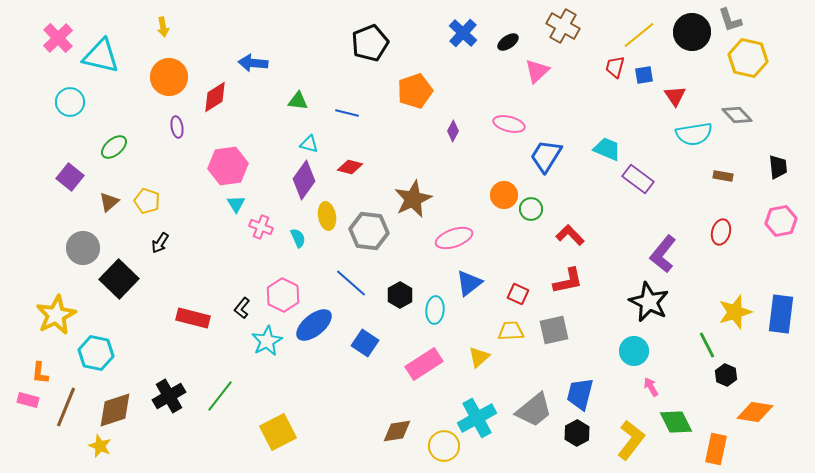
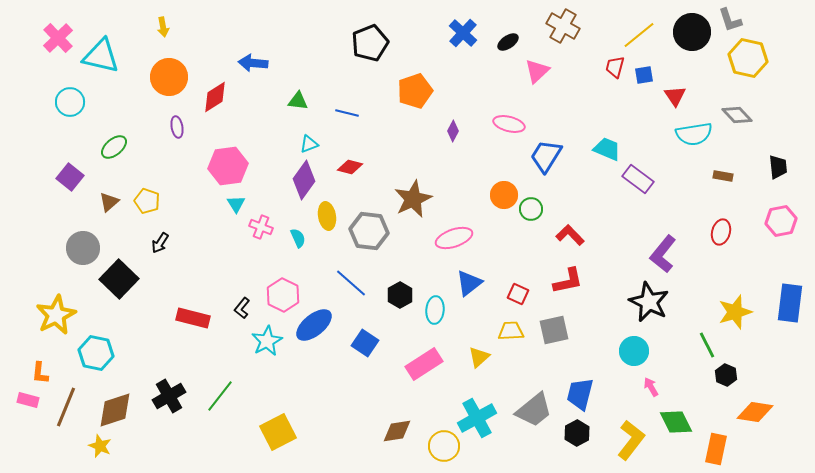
cyan triangle at (309, 144): rotated 36 degrees counterclockwise
blue rectangle at (781, 314): moved 9 px right, 11 px up
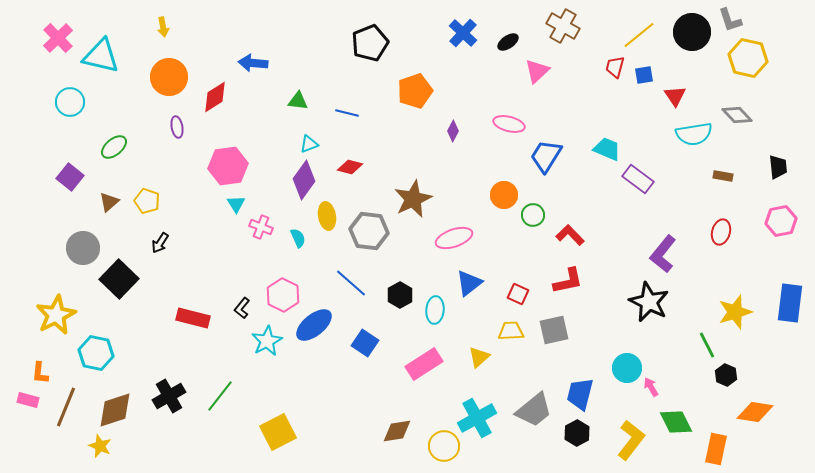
green circle at (531, 209): moved 2 px right, 6 px down
cyan circle at (634, 351): moved 7 px left, 17 px down
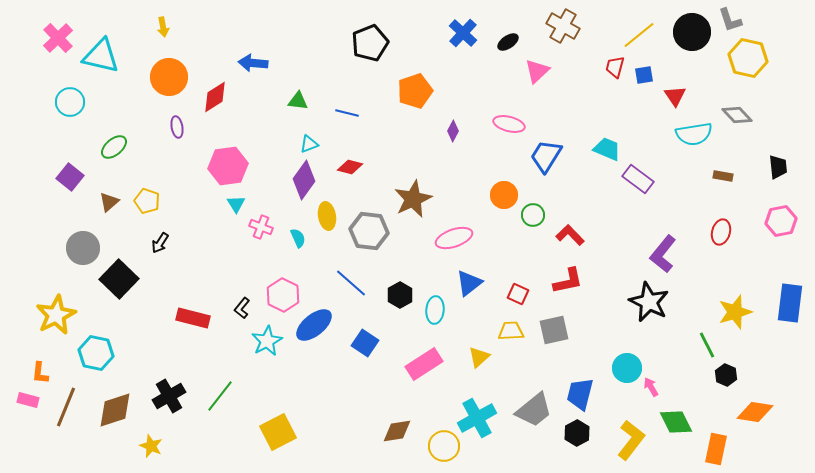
yellow star at (100, 446): moved 51 px right
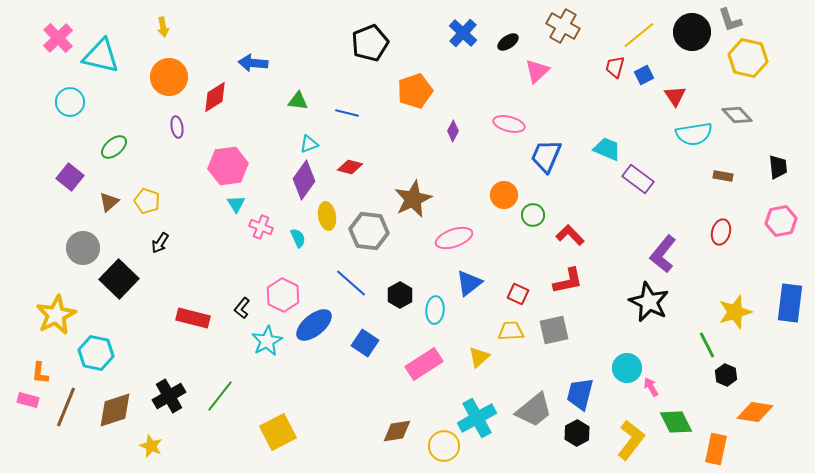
blue square at (644, 75): rotated 18 degrees counterclockwise
blue trapezoid at (546, 156): rotated 9 degrees counterclockwise
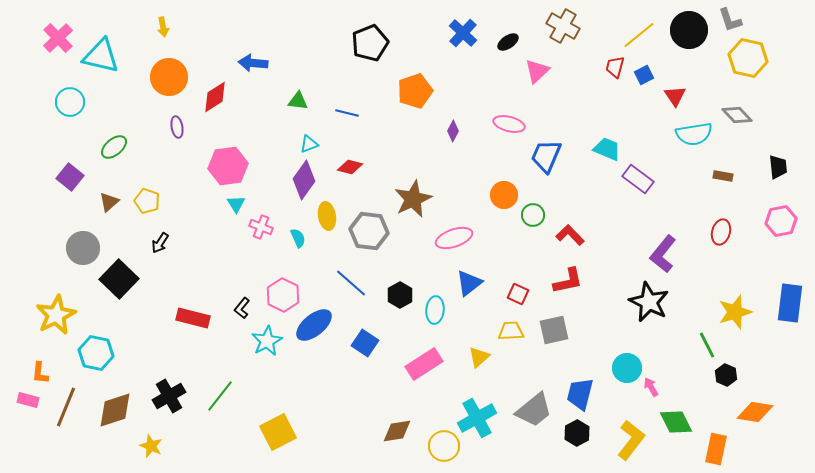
black circle at (692, 32): moved 3 px left, 2 px up
